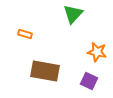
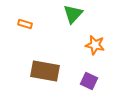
orange rectangle: moved 10 px up
orange star: moved 2 px left, 7 px up
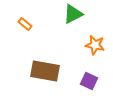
green triangle: rotated 20 degrees clockwise
orange rectangle: rotated 24 degrees clockwise
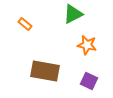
orange star: moved 8 px left
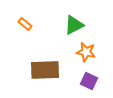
green triangle: moved 1 px right, 11 px down
orange star: moved 1 px left, 7 px down
brown rectangle: moved 1 px up; rotated 12 degrees counterclockwise
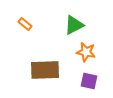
purple square: rotated 12 degrees counterclockwise
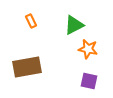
orange rectangle: moved 6 px right, 3 px up; rotated 24 degrees clockwise
orange star: moved 2 px right, 3 px up
brown rectangle: moved 18 px left, 3 px up; rotated 8 degrees counterclockwise
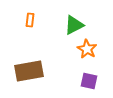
orange rectangle: moved 1 px left, 1 px up; rotated 32 degrees clockwise
orange star: moved 1 px left; rotated 18 degrees clockwise
brown rectangle: moved 2 px right, 4 px down
